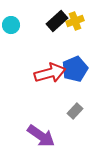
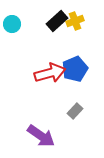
cyan circle: moved 1 px right, 1 px up
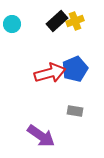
gray rectangle: rotated 56 degrees clockwise
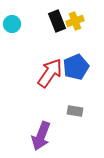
black rectangle: rotated 70 degrees counterclockwise
blue pentagon: moved 1 px right, 2 px up
red arrow: rotated 40 degrees counterclockwise
purple arrow: rotated 76 degrees clockwise
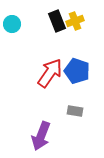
blue pentagon: moved 1 px right, 4 px down; rotated 30 degrees counterclockwise
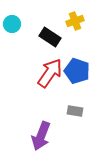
black rectangle: moved 7 px left, 16 px down; rotated 35 degrees counterclockwise
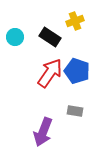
cyan circle: moved 3 px right, 13 px down
purple arrow: moved 2 px right, 4 px up
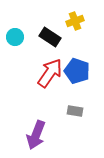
purple arrow: moved 7 px left, 3 px down
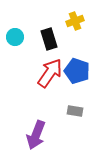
black rectangle: moved 1 px left, 2 px down; rotated 40 degrees clockwise
